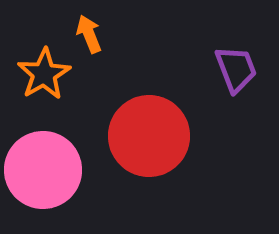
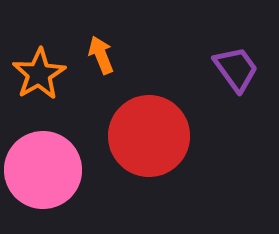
orange arrow: moved 12 px right, 21 px down
purple trapezoid: rotated 15 degrees counterclockwise
orange star: moved 5 px left
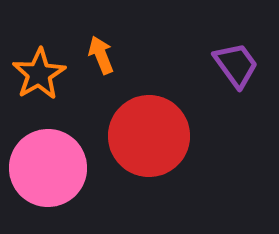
purple trapezoid: moved 4 px up
pink circle: moved 5 px right, 2 px up
